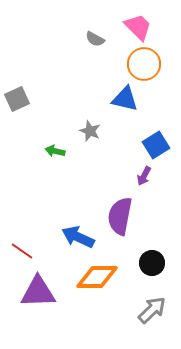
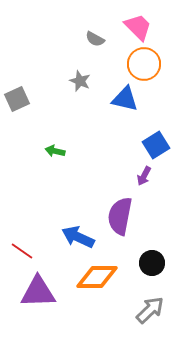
gray star: moved 10 px left, 50 px up
gray arrow: moved 2 px left
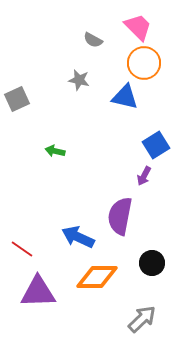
gray semicircle: moved 2 px left, 1 px down
orange circle: moved 1 px up
gray star: moved 1 px left, 1 px up; rotated 10 degrees counterclockwise
blue triangle: moved 2 px up
red line: moved 2 px up
gray arrow: moved 8 px left, 9 px down
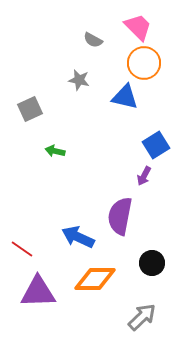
gray square: moved 13 px right, 10 px down
orange diamond: moved 2 px left, 2 px down
gray arrow: moved 2 px up
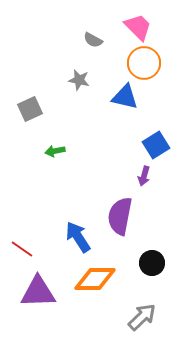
green arrow: rotated 24 degrees counterclockwise
purple arrow: rotated 12 degrees counterclockwise
blue arrow: rotated 32 degrees clockwise
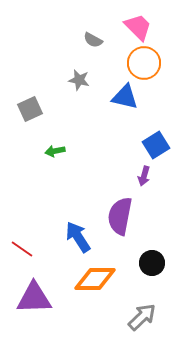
purple triangle: moved 4 px left, 6 px down
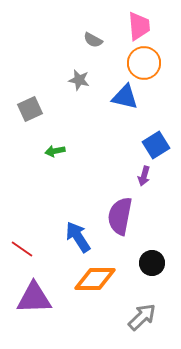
pink trapezoid: moved 1 px right, 1 px up; rotated 40 degrees clockwise
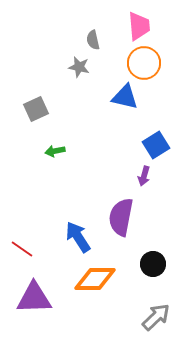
gray semicircle: rotated 48 degrees clockwise
gray star: moved 13 px up
gray square: moved 6 px right
purple semicircle: moved 1 px right, 1 px down
black circle: moved 1 px right, 1 px down
gray arrow: moved 14 px right
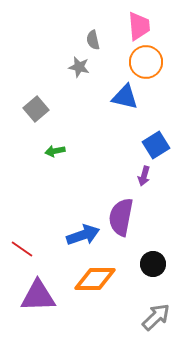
orange circle: moved 2 px right, 1 px up
gray square: rotated 15 degrees counterclockwise
blue arrow: moved 5 px right, 2 px up; rotated 104 degrees clockwise
purple triangle: moved 4 px right, 2 px up
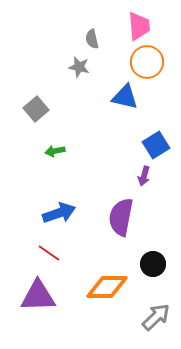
gray semicircle: moved 1 px left, 1 px up
orange circle: moved 1 px right
blue arrow: moved 24 px left, 22 px up
red line: moved 27 px right, 4 px down
orange diamond: moved 12 px right, 8 px down
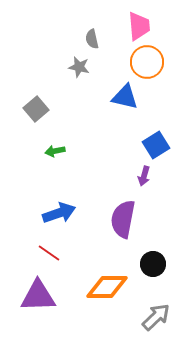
purple semicircle: moved 2 px right, 2 px down
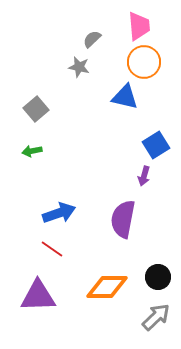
gray semicircle: rotated 60 degrees clockwise
orange circle: moved 3 px left
green arrow: moved 23 px left
red line: moved 3 px right, 4 px up
black circle: moved 5 px right, 13 px down
